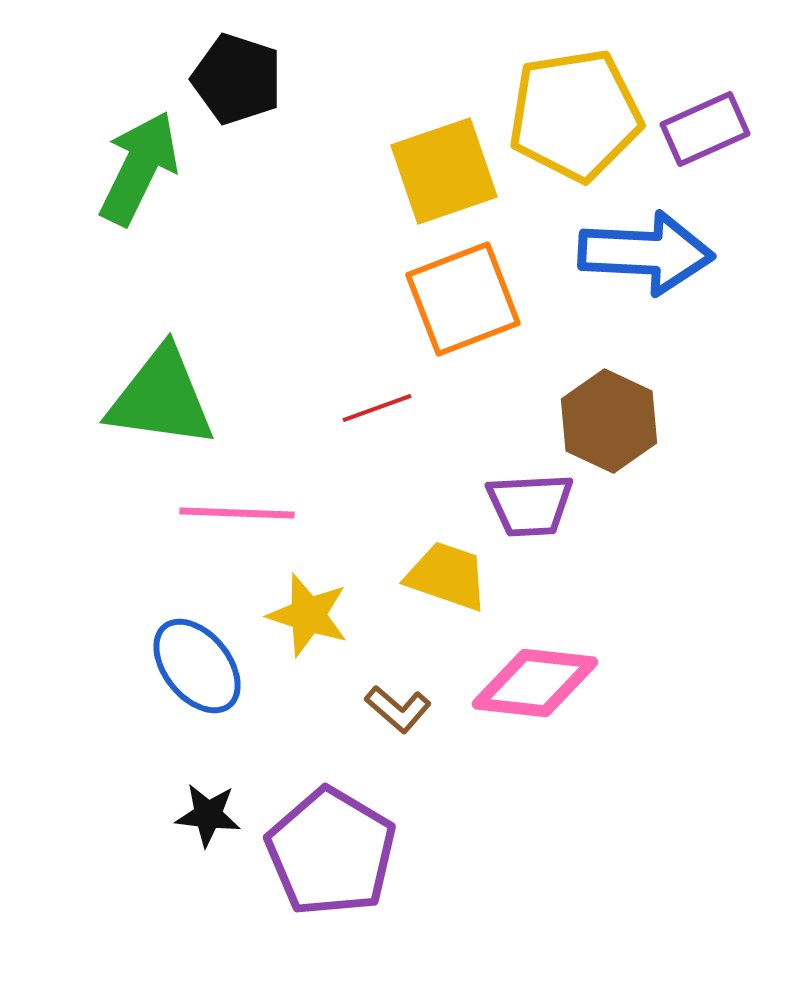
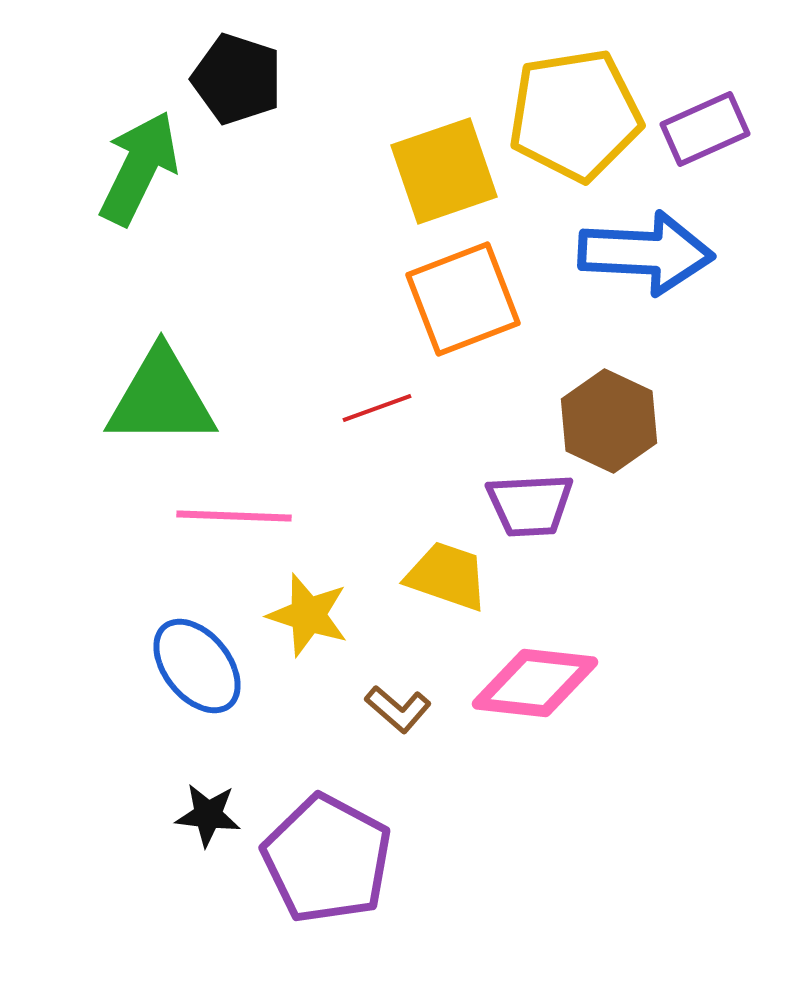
green triangle: rotated 8 degrees counterclockwise
pink line: moved 3 px left, 3 px down
purple pentagon: moved 4 px left, 7 px down; rotated 3 degrees counterclockwise
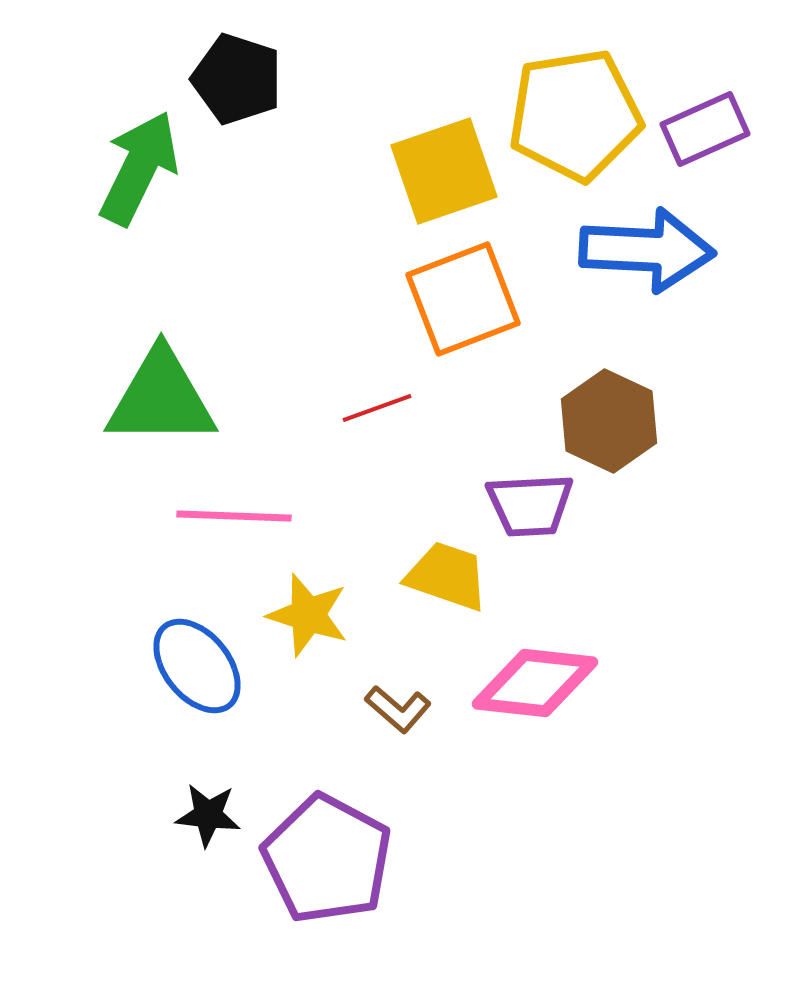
blue arrow: moved 1 px right, 3 px up
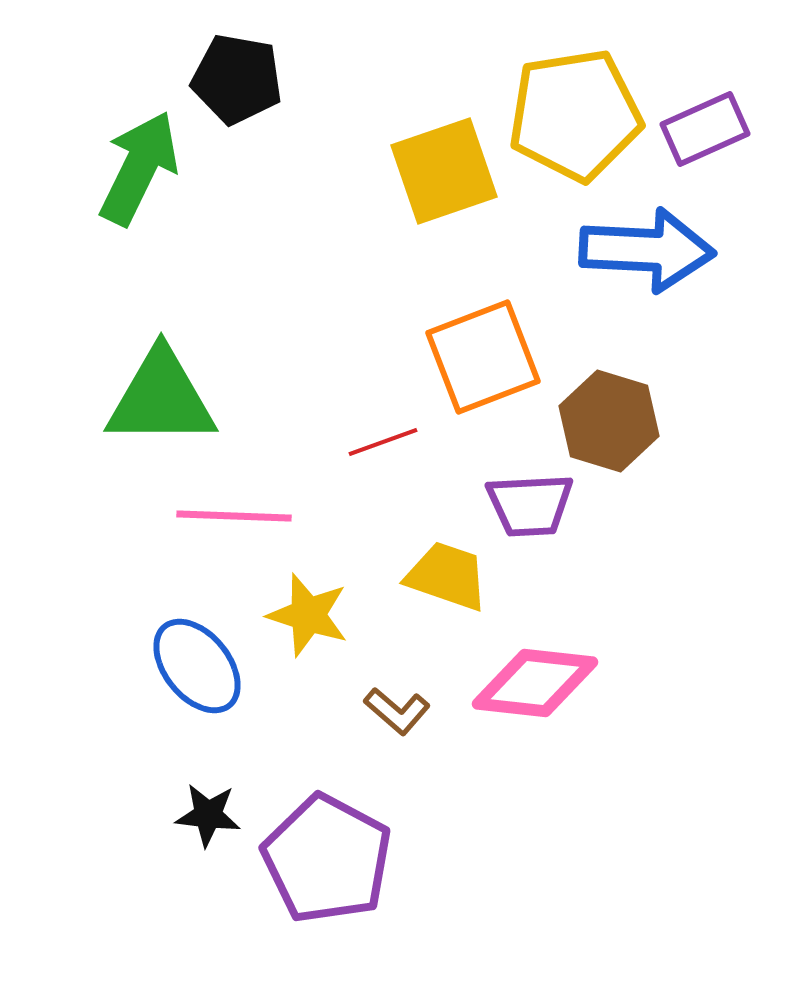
black pentagon: rotated 8 degrees counterclockwise
orange square: moved 20 px right, 58 px down
red line: moved 6 px right, 34 px down
brown hexagon: rotated 8 degrees counterclockwise
brown L-shape: moved 1 px left, 2 px down
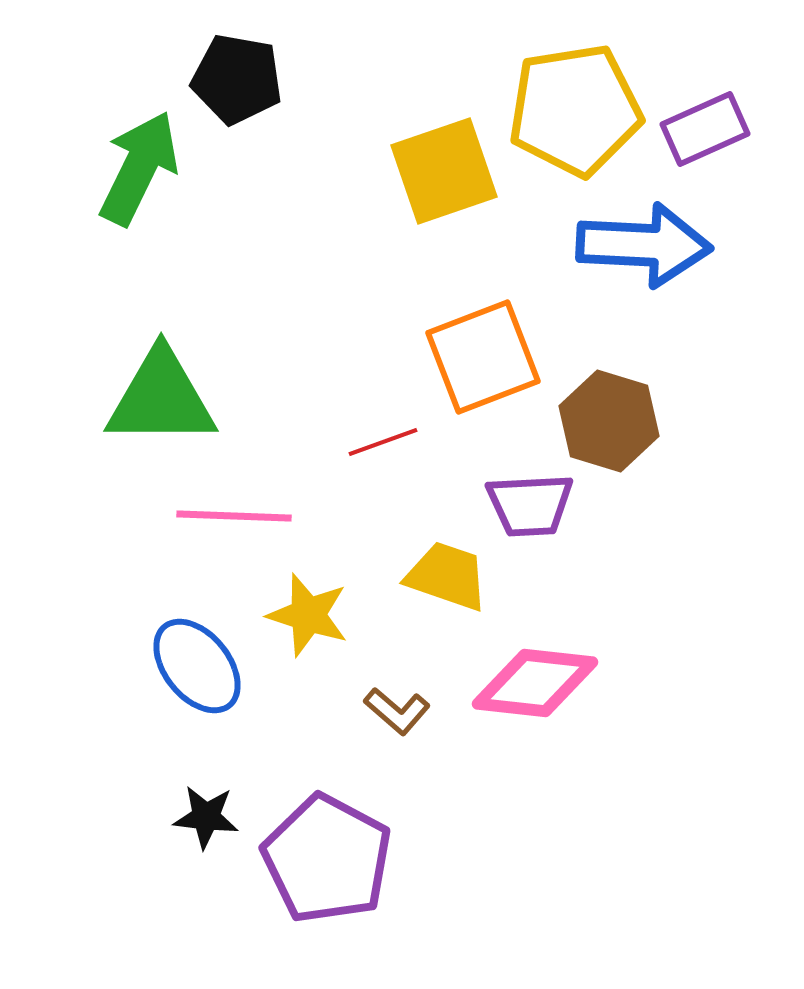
yellow pentagon: moved 5 px up
blue arrow: moved 3 px left, 5 px up
black star: moved 2 px left, 2 px down
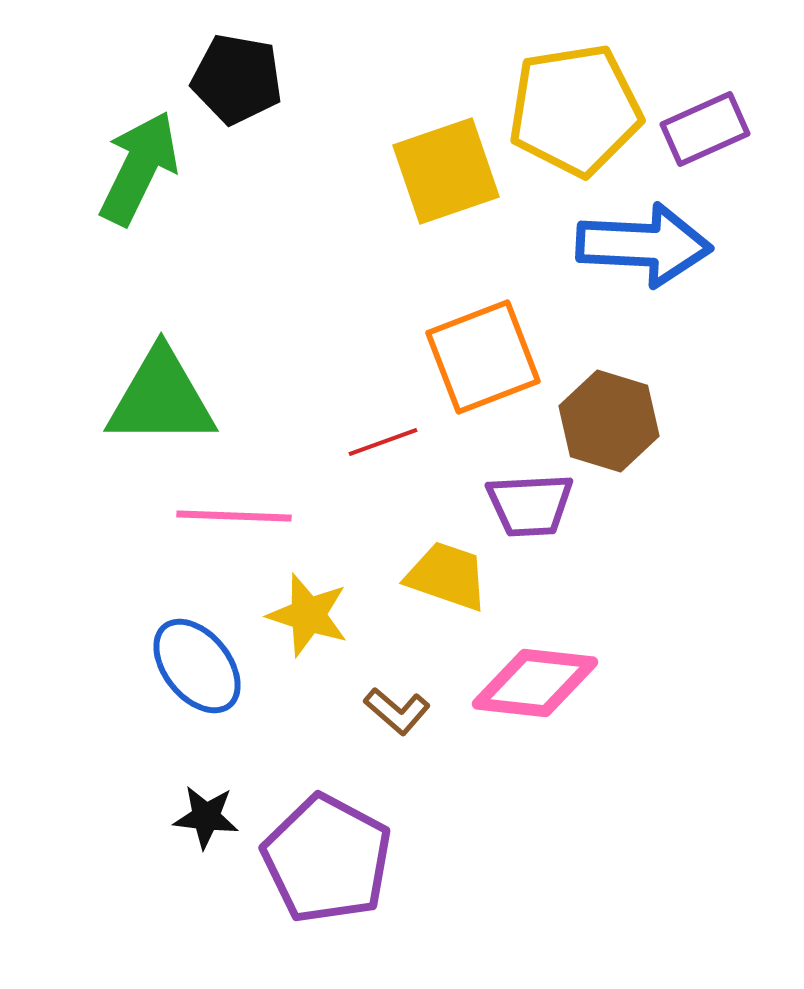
yellow square: moved 2 px right
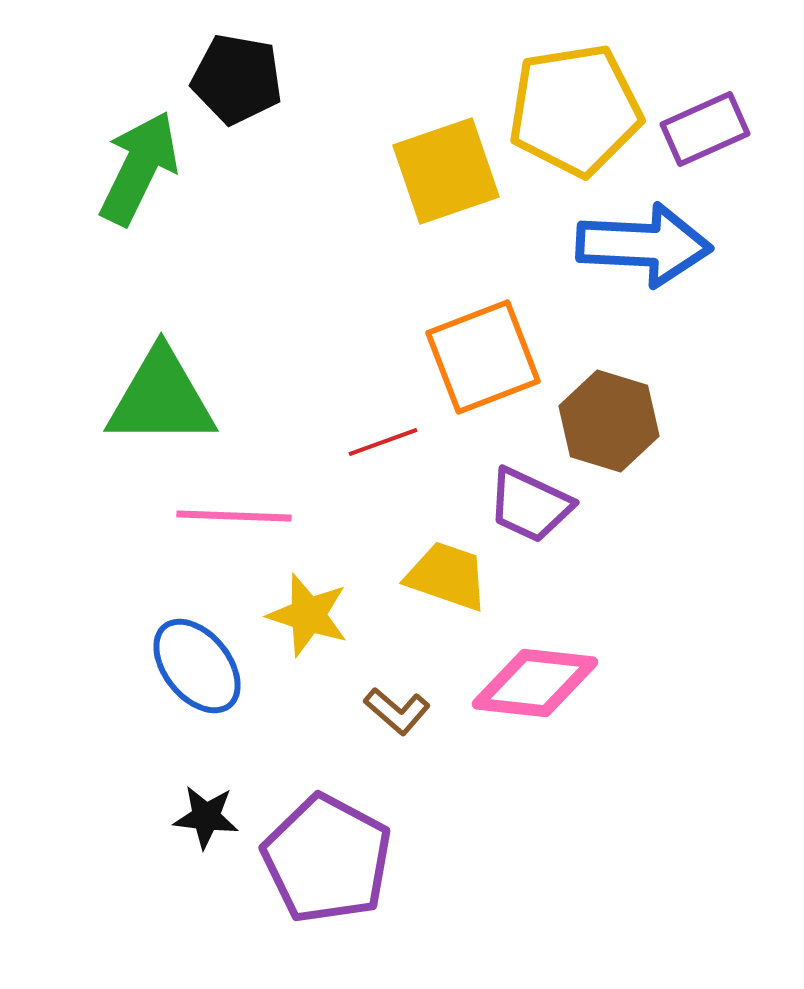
purple trapezoid: rotated 28 degrees clockwise
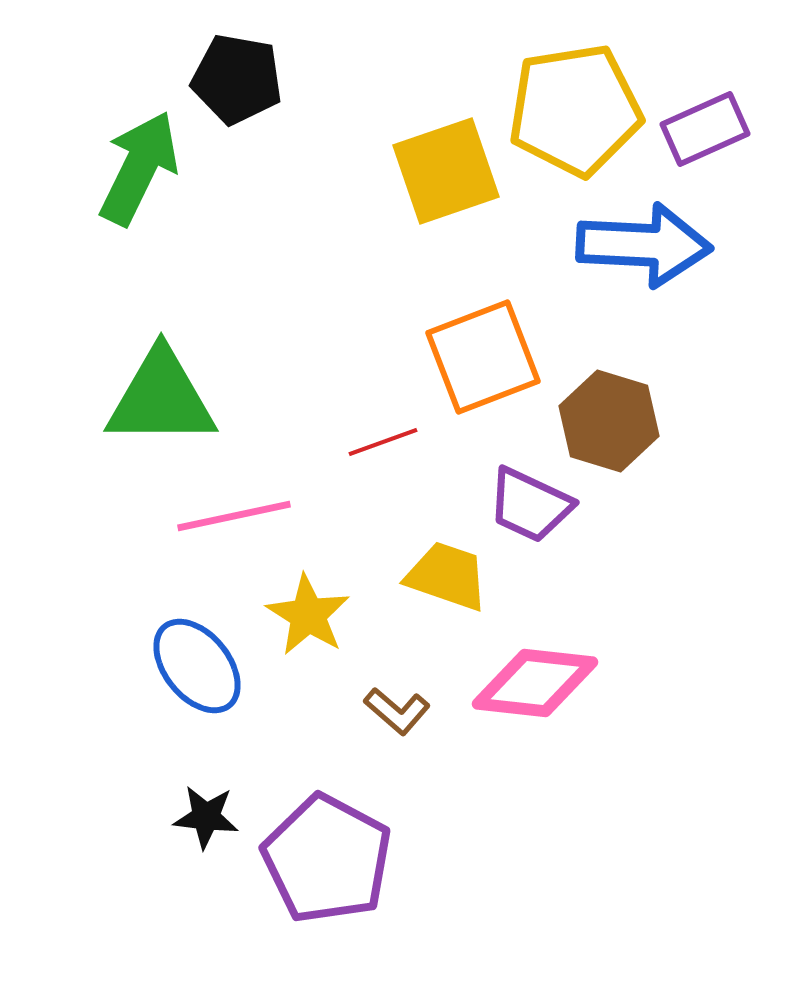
pink line: rotated 14 degrees counterclockwise
yellow star: rotated 14 degrees clockwise
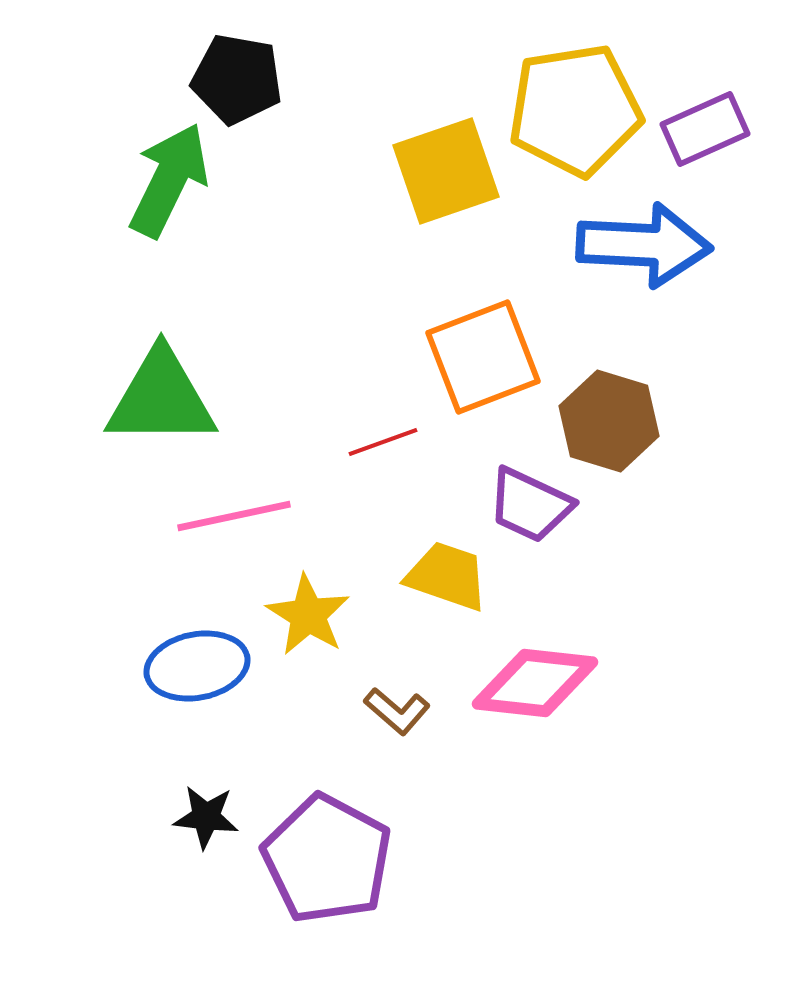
green arrow: moved 30 px right, 12 px down
blue ellipse: rotated 62 degrees counterclockwise
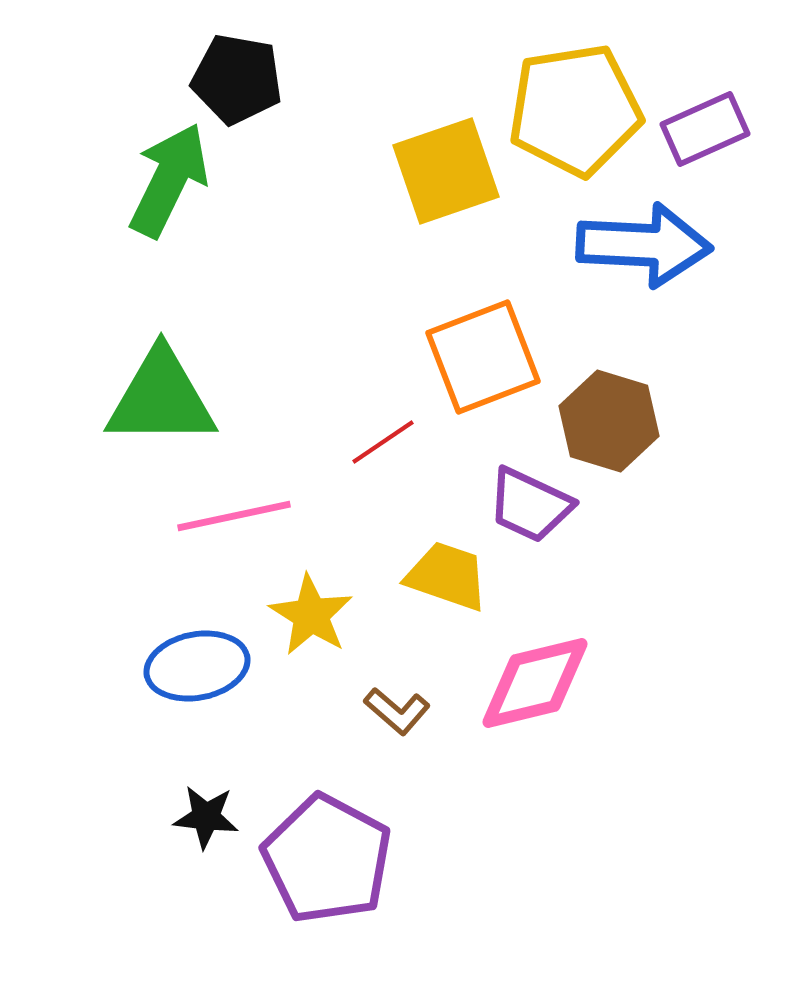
red line: rotated 14 degrees counterclockwise
yellow star: moved 3 px right
pink diamond: rotated 20 degrees counterclockwise
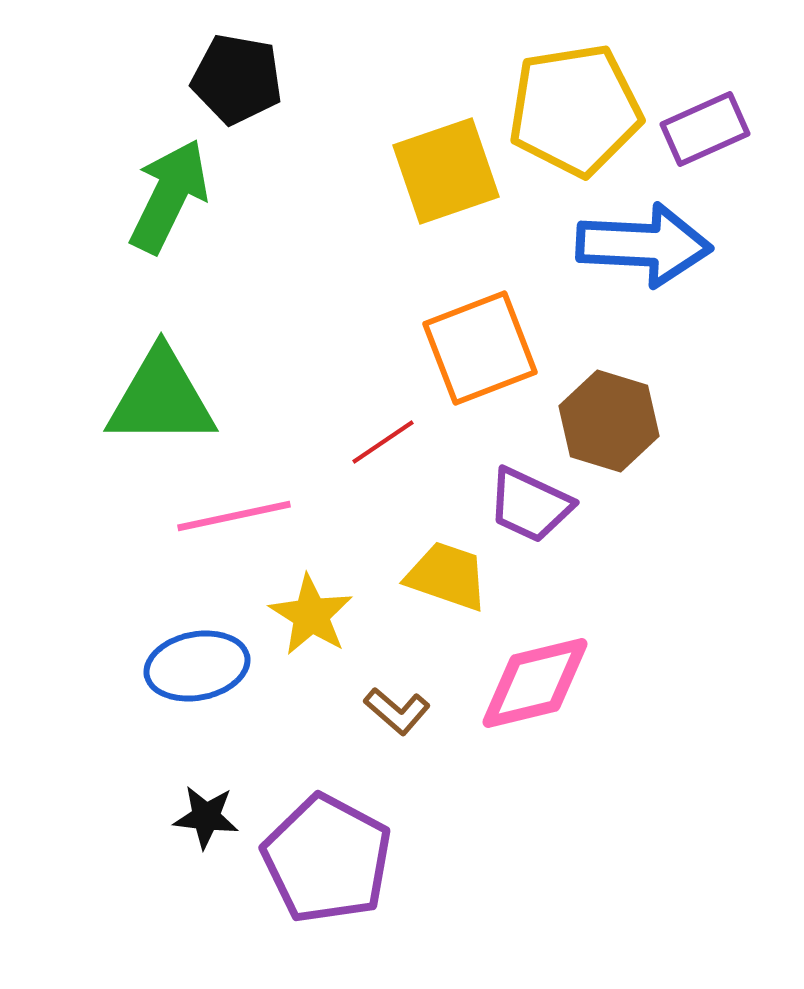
green arrow: moved 16 px down
orange square: moved 3 px left, 9 px up
